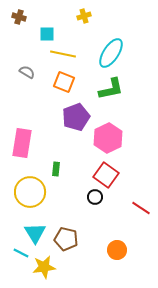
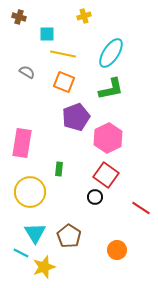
green rectangle: moved 3 px right
brown pentagon: moved 3 px right, 3 px up; rotated 20 degrees clockwise
yellow star: rotated 10 degrees counterclockwise
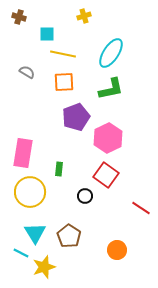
orange square: rotated 25 degrees counterclockwise
pink rectangle: moved 1 px right, 10 px down
black circle: moved 10 px left, 1 px up
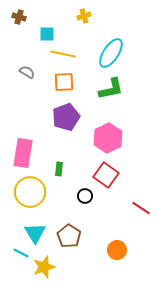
purple pentagon: moved 10 px left
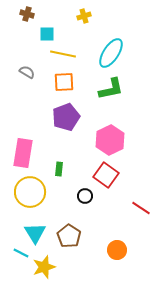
brown cross: moved 8 px right, 3 px up
pink hexagon: moved 2 px right, 2 px down
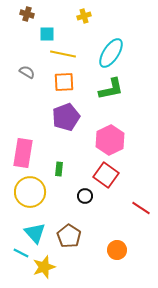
cyan triangle: rotated 10 degrees counterclockwise
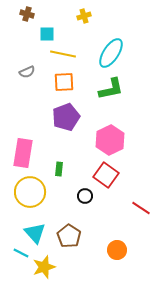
gray semicircle: rotated 126 degrees clockwise
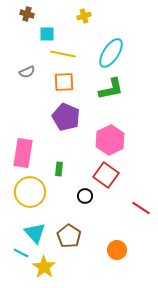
purple pentagon: rotated 28 degrees counterclockwise
yellow star: rotated 20 degrees counterclockwise
